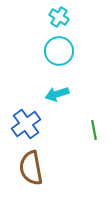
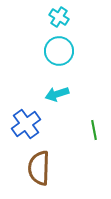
brown semicircle: moved 8 px right; rotated 12 degrees clockwise
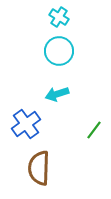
green line: rotated 48 degrees clockwise
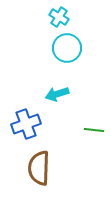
cyan circle: moved 8 px right, 3 px up
blue cross: rotated 16 degrees clockwise
green line: rotated 60 degrees clockwise
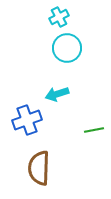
cyan cross: rotated 30 degrees clockwise
blue cross: moved 1 px right, 4 px up
green line: rotated 18 degrees counterclockwise
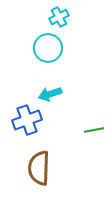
cyan circle: moved 19 px left
cyan arrow: moved 7 px left
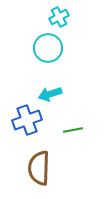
green line: moved 21 px left
